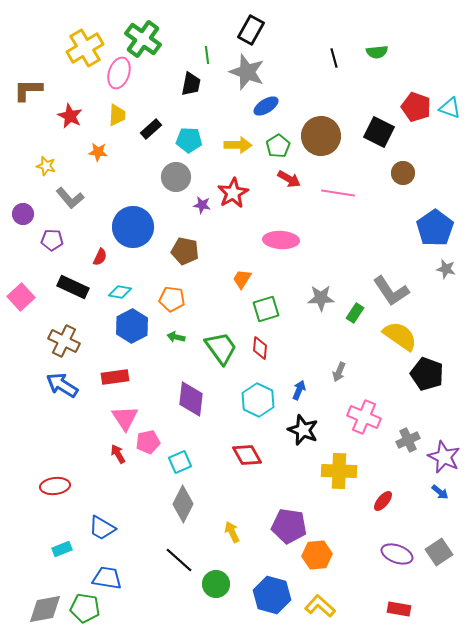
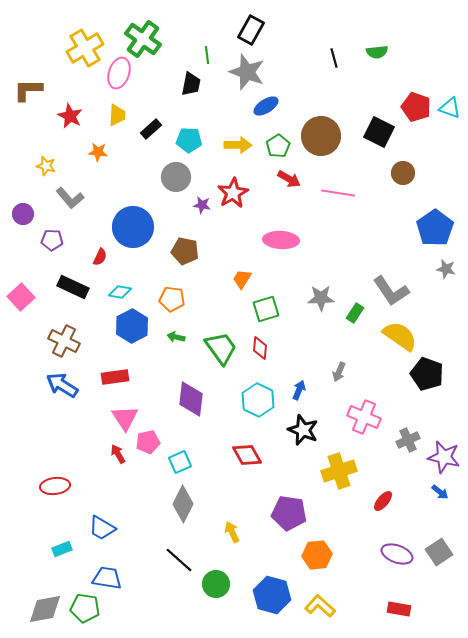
purple star at (444, 457): rotated 12 degrees counterclockwise
yellow cross at (339, 471): rotated 20 degrees counterclockwise
purple pentagon at (289, 526): moved 13 px up
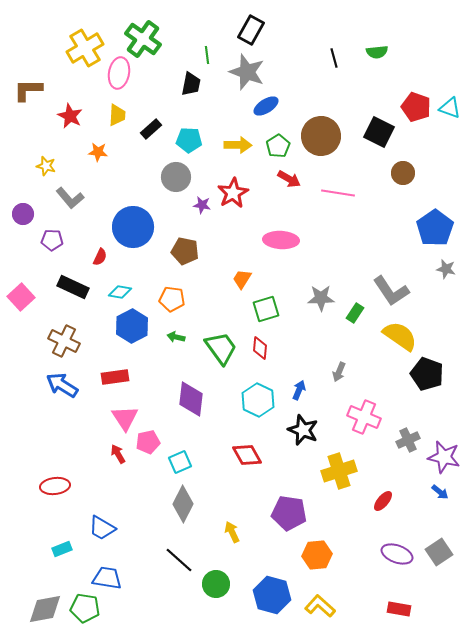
pink ellipse at (119, 73): rotated 8 degrees counterclockwise
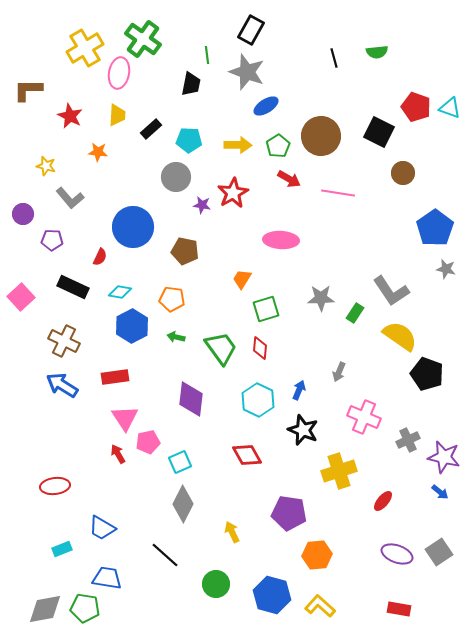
black line at (179, 560): moved 14 px left, 5 px up
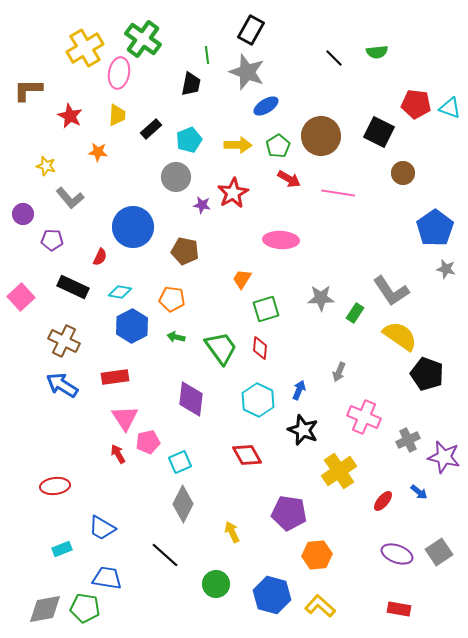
black line at (334, 58): rotated 30 degrees counterclockwise
red pentagon at (416, 107): moved 3 px up; rotated 12 degrees counterclockwise
cyan pentagon at (189, 140): rotated 25 degrees counterclockwise
yellow cross at (339, 471): rotated 16 degrees counterclockwise
blue arrow at (440, 492): moved 21 px left
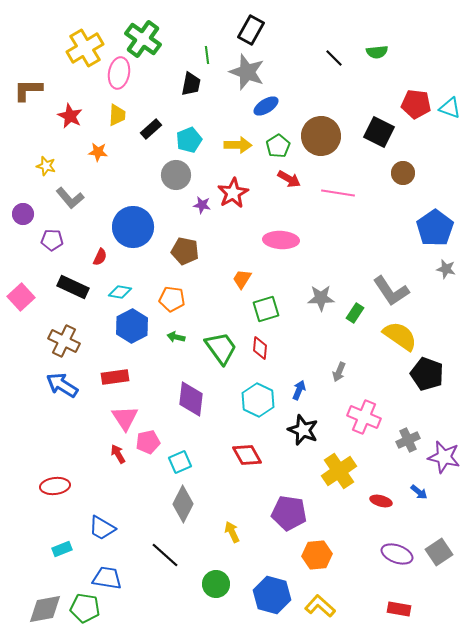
gray circle at (176, 177): moved 2 px up
red ellipse at (383, 501): moved 2 px left; rotated 65 degrees clockwise
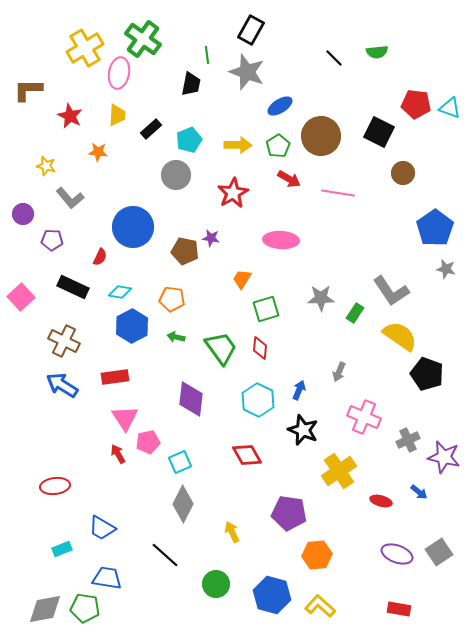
blue ellipse at (266, 106): moved 14 px right
purple star at (202, 205): moved 9 px right, 33 px down
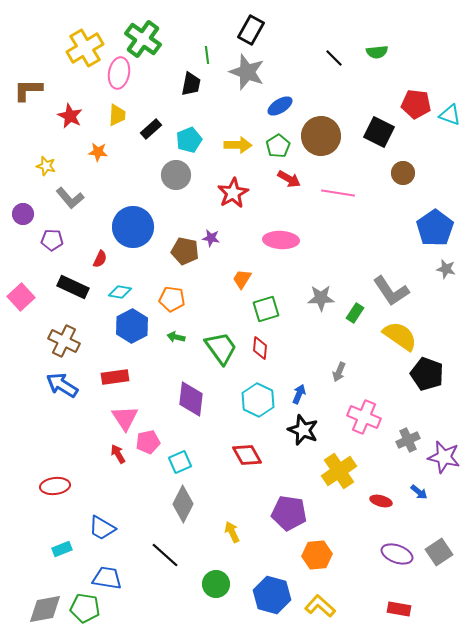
cyan triangle at (450, 108): moved 7 px down
red semicircle at (100, 257): moved 2 px down
blue arrow at (299, 390): moved 4 px down
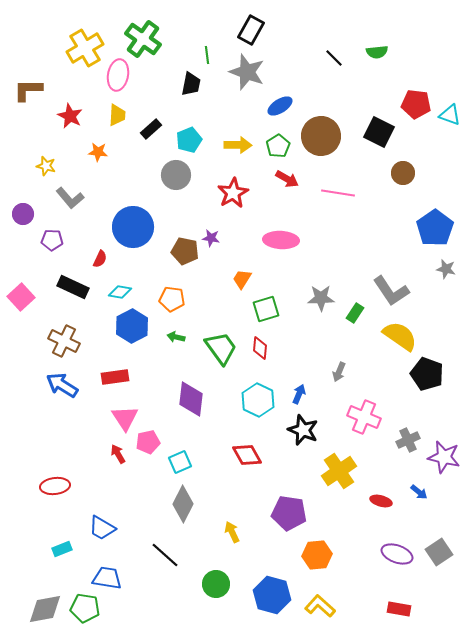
pink ellipse at (119, 73): moved 1 px left, 2 px down
red arrow at (289, 179): moved 2 px left
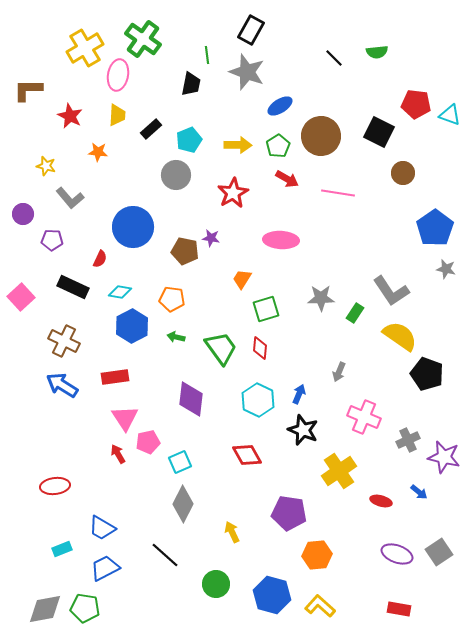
blue trapezoid at (107, 578): moved 2 px left, 10 px up; rotated 36 degrees counterclockwise
